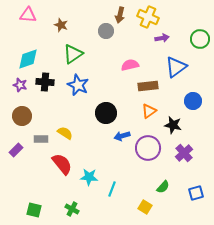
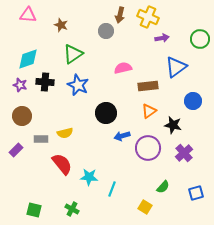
pink semicircle: moved 7 px left, 3 px down
yellow semicircle: rotated 133 degrees clockwise
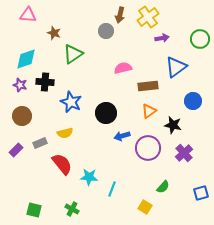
yellow cross: rotated 30 degrees clockwise
brown star: moved 7 px left, 8 px down
cyan diamond: moved 2 px left
blue star: moved 7 px left, 17 px down
gray rectangle: moved 1 px left, 4 px down; rotated 24 degrees counterclockwise
blue square: moved 5 px right
